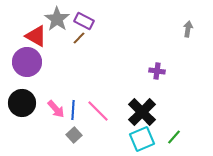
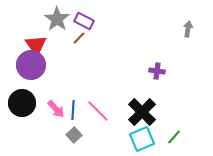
red triangle: moved 9 px down; rotated 25 degrees clockwise
purple circle: moved 4 px right, 3 px down
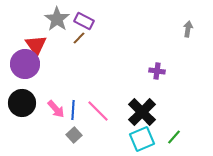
purple circle: moved 6 px left, 1 px up
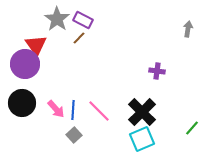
purple rectangle: moved 1 px left, 1 px up
pink line: moved 1 px right
green line: moved 18 px right, 9 px up
